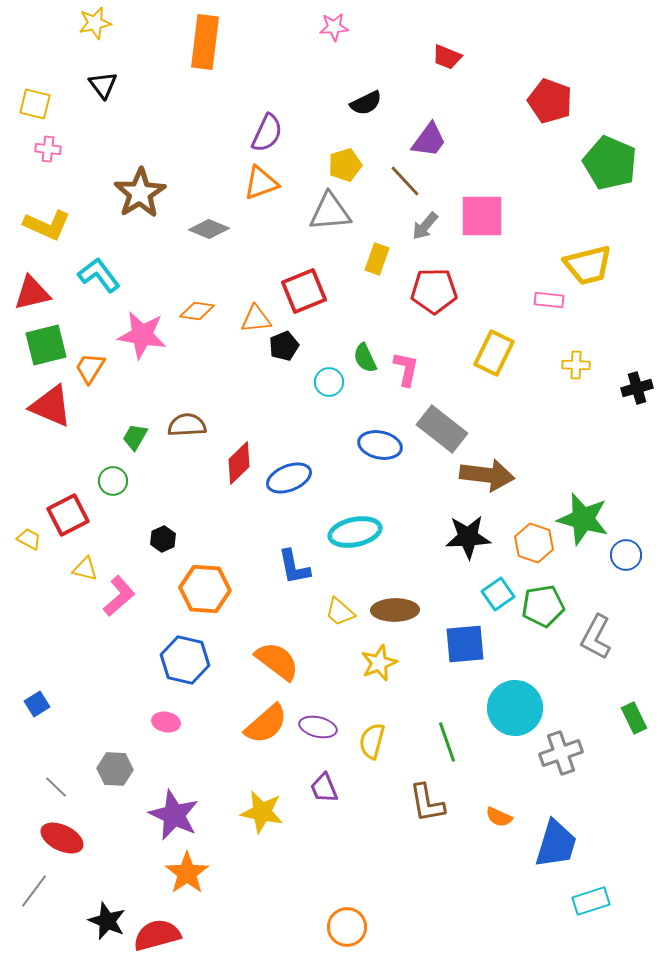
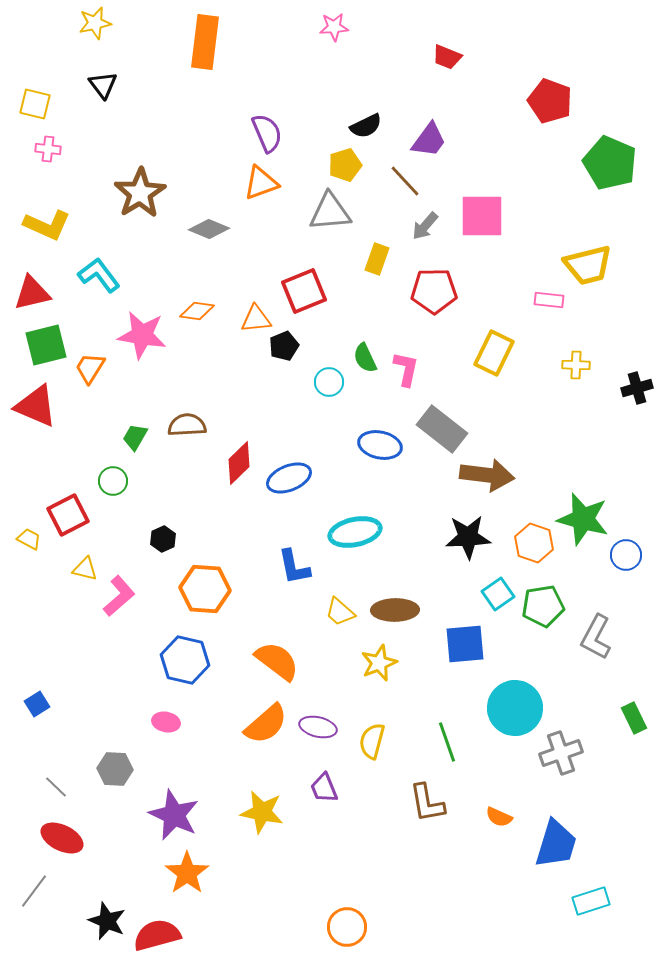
black semicircle at (366, 103): moved 23 px down
purple semicircle at (267, 133): rotated 48 degrees counterclockwise
red triangle at (51, 406): moved 15 px left
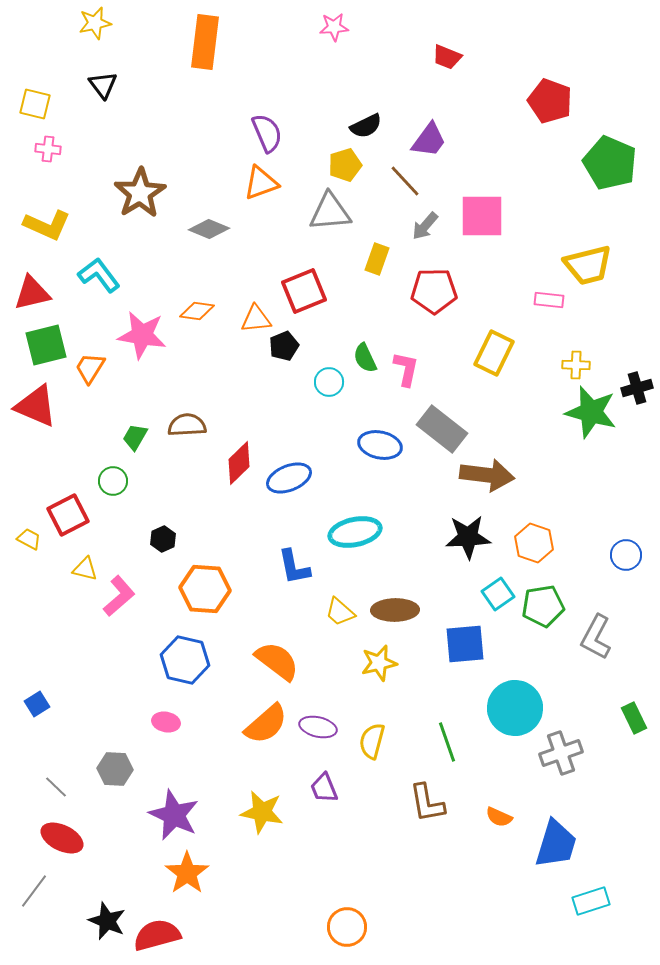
green star at (583, 519): moved 8 px right, 107 px up
yellow star at (379, 663): rotated 9 degrees clockwise
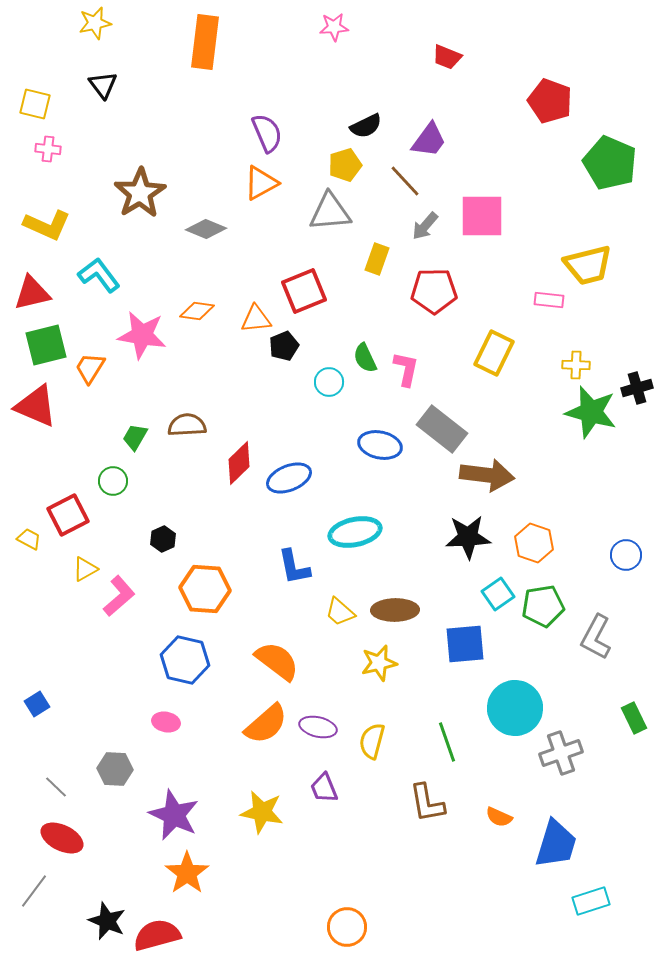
orange triangle at (261, 183): rotated 9 degrees counterclockwise
gray diamond at (209, 229): moved 3 px left
yellow triangle at (85, 569): rotated 44 degrees counterclockwise
